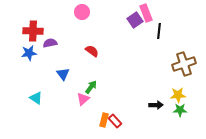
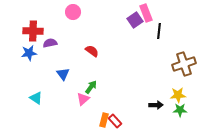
pink circle: moved 9 px left
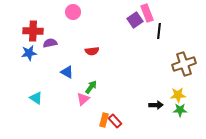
pink rectangle: moved 1 px right
red semicircle: rotated 136 degrees clockwise
blue triangle: moved 4 px right, 2 px up; rotated 24 degrees counterclockwise
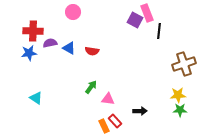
purple square: rotated 28 degrees counterclockwise
red semicircle: rotated 16 degrees clockwise
blue triangle: moved 2 px right, 24 px up
pink triangle: moved 25 px right; rotated 48 degrees clockwise
black arrow: moved 16 px left, 6 px down
orange rectangle: moved 6 px down; rotated 40 degrees counterclockwise
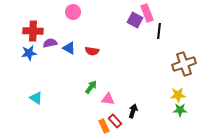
black arrow: moved 7 px left; rotated 72 degrees counterclockwise
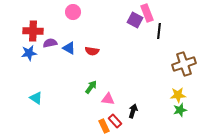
green star: rotated 16 degrees counterclockwise
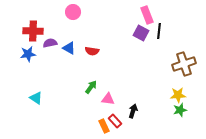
pink rectangle: moved 2 px down
purple square: moved 6 px right, 13 px down
blue star: moved 1 px left, 1 px down
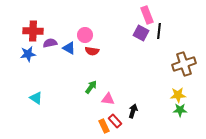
pink circle: moved 12 px right, 23 px down
green star: rotated 16 degrees clockwise
